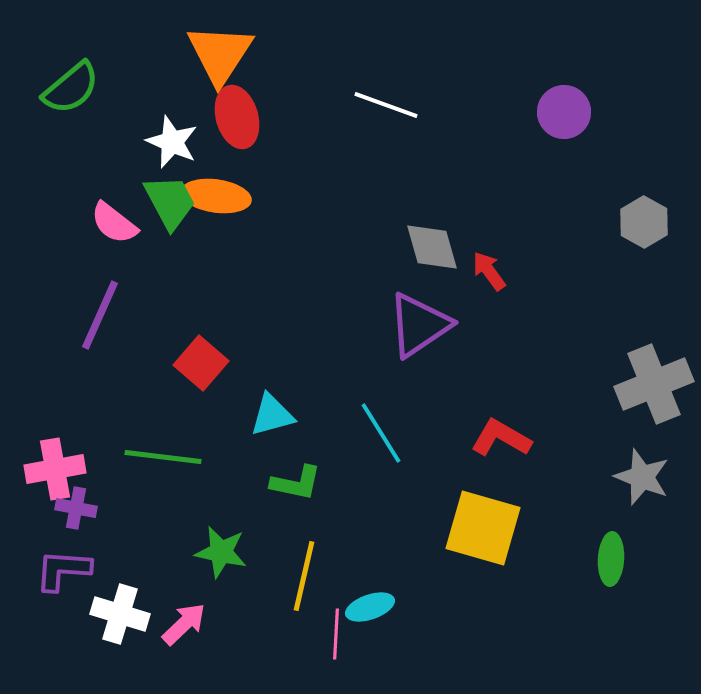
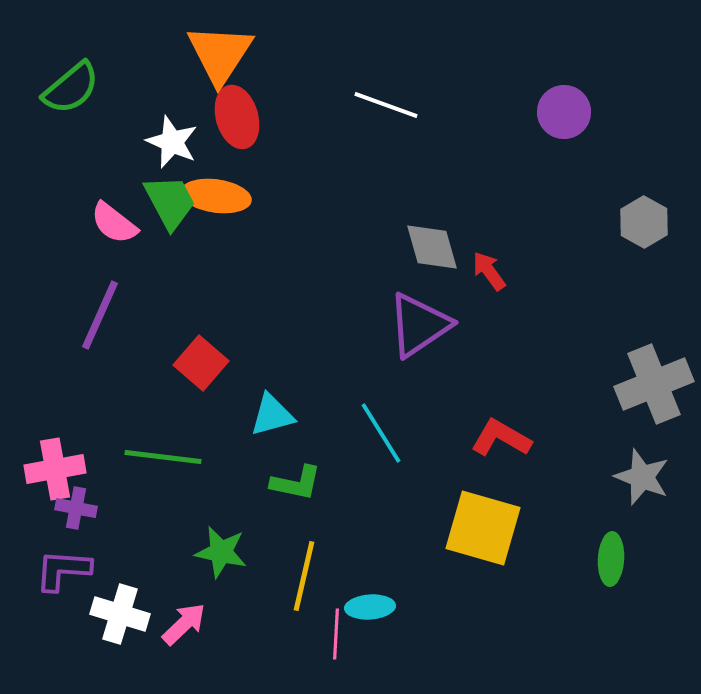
cyan ellipse: rotated 15 degrees clockwise
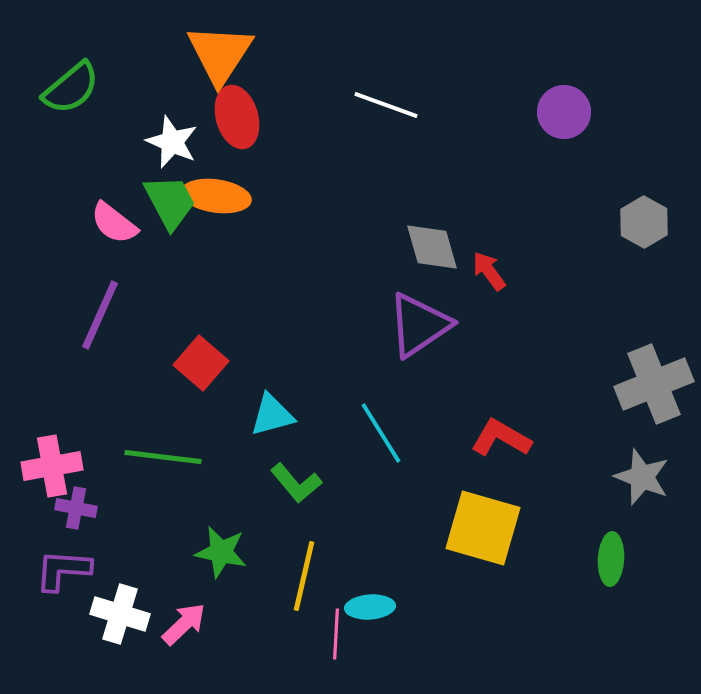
pink cross: moved 3 px left, 3 px up
green L-shape: rotated 38 degrees clockwise
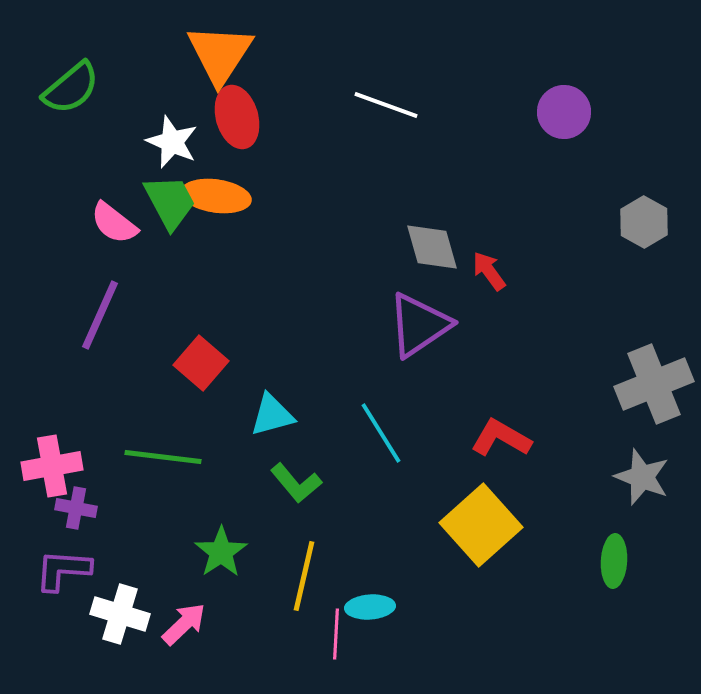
yellow square: moved 2 px left, 3 px up; rotated 32 degrees clockwise
green star: rotated 26 degrees clockwise
green ellipse: moved 3 px right, 2 px down
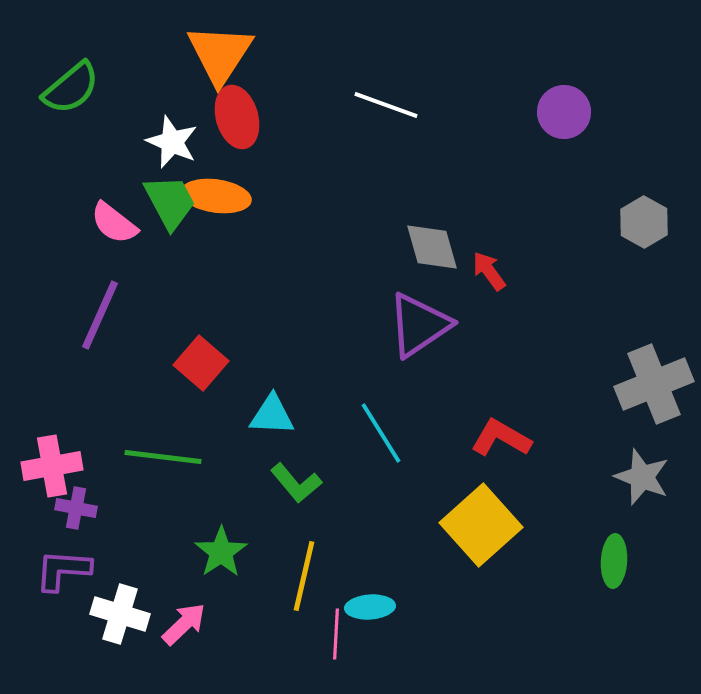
cyan triangle: rotated 18 degrees clockwise
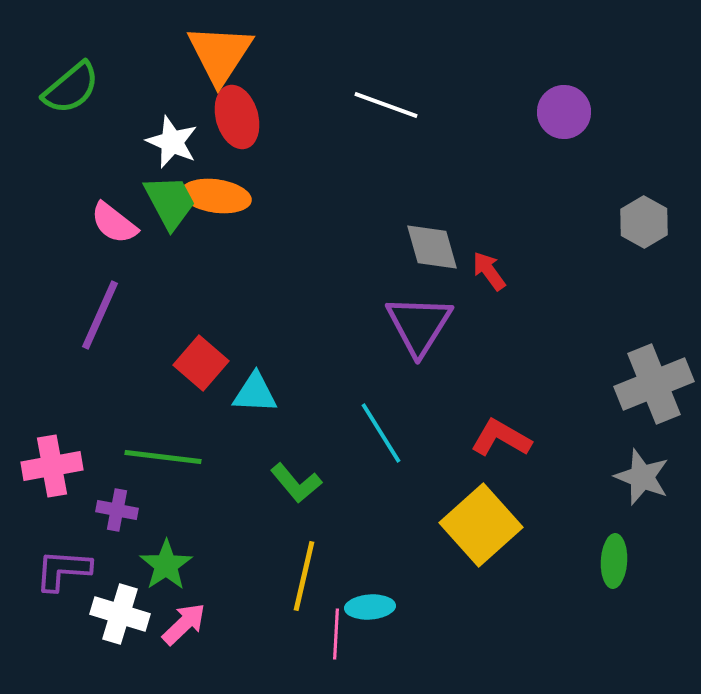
purple triangle: rotated 24 degrees counterclockwise
cyan triangle: moved 17 px left, 22 px up
purple cross: moved 41 px right, 2 px down
green star: moved 55 px left, 13 px down
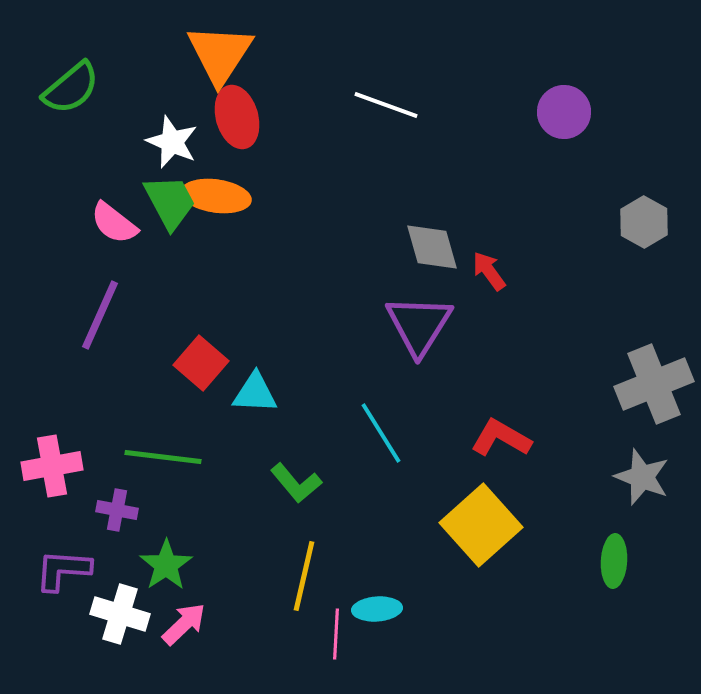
cyan ellipse: moved 7 px right, 2 px down
